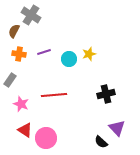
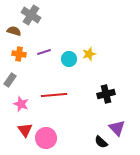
brown semicircle: rotated 80 degrees clockwise
red triangle: rotated 21 degrees clockwise
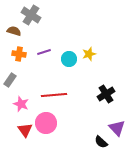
black cross: rotated 18 degrees counterclockwise
pink circle: moved 15 px up
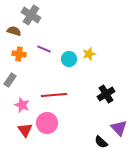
purple line: moved 3 px up; rotated 40 degrees clockwise
pink star: moved 1 px right, 1 px down
pink circle: moved 1 px right
purple triangle: moved 2 px right
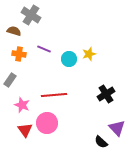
purple triangle: moved 2 px left
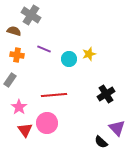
orange cross: moved 2 px left, 1 px down
pink star: moved 3 px left, 2 px down; rotated 14 degrees clockwise
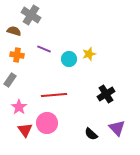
black semicircle: moved 10 px left, 8 px up
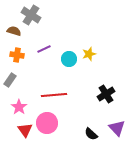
purple line: rotated 48 degrees counterclockwise
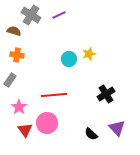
purple line: moved 15 px right, 34 px up
